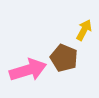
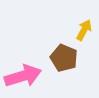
pink arrow: moved 5 px left, 6 px down
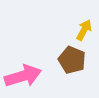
brown pentagon: moved 8 px right, 2 px down
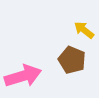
yellow arrow: rotated 80 degrees counterclockwise
